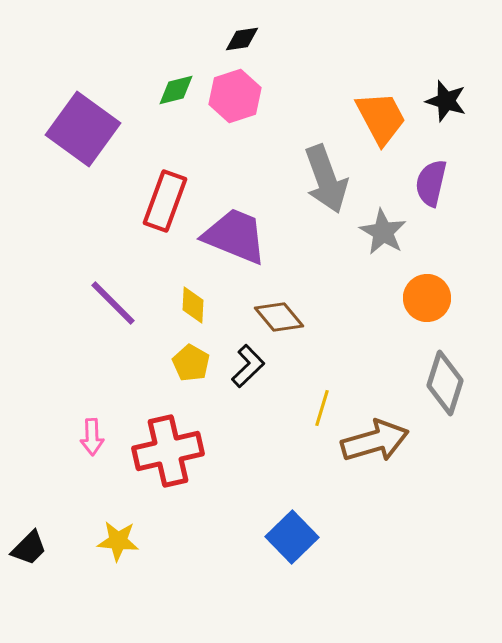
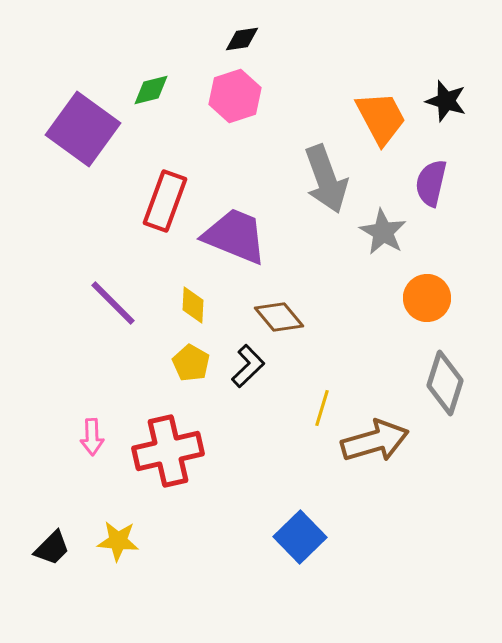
green diamond: moved 25 px left
blue square: moved 8 px right
black trapezoid: moved 23 px right
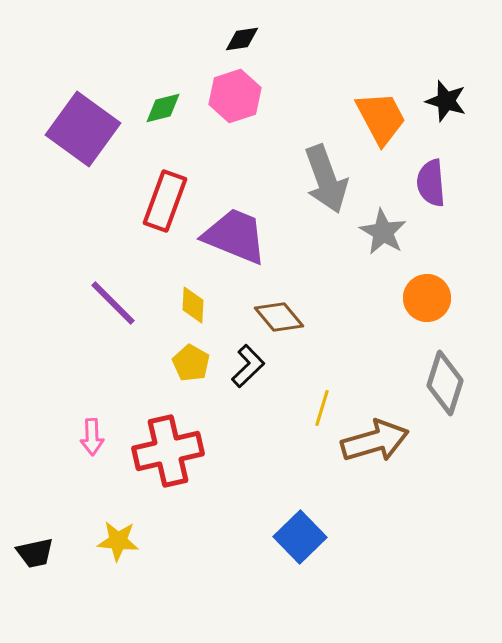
green diamond: moved 12 px right, 18 px down
purple semicircle: rotated 18 degrees counterclockwise
black trapezoid: moved 17 px left, 5 px down; rotated 33 degrees clockwise
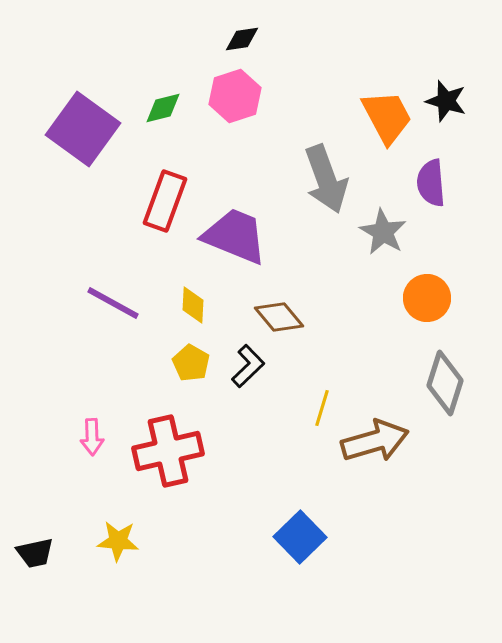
orange trapezoid: moved 6 px right, 1 px up
purple line: rotated 16 degrees counterclockwise
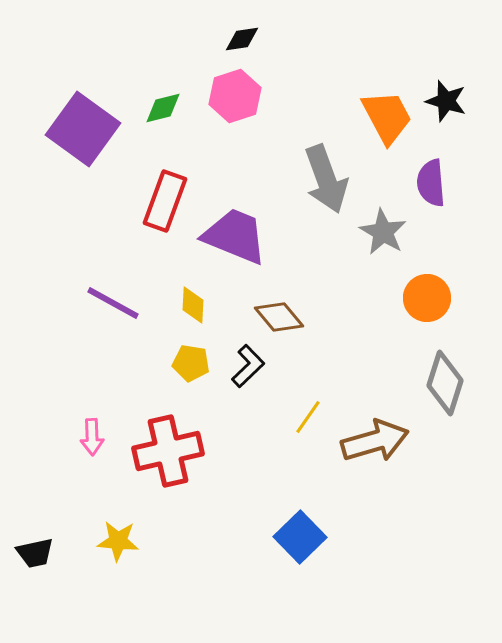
yellow pentagon: rotated 21 degrees counterclockwise
yellow line: moved 14 px left, 9 px down; rotated 18 degrees clockwise
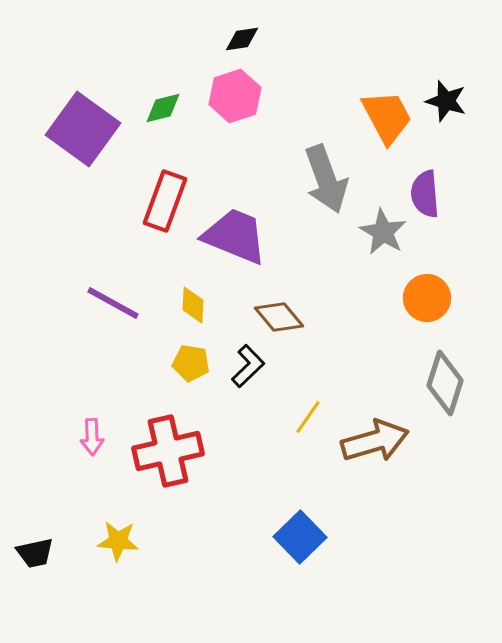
purple semicircle: moved 6 px left, 11 px down
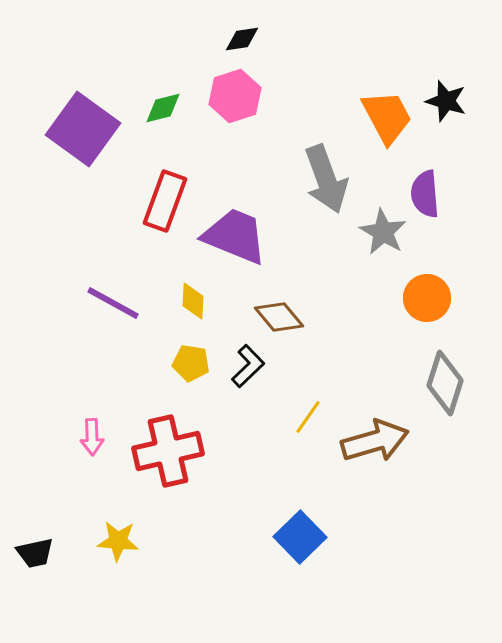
yellow diamond: moved 4 px up
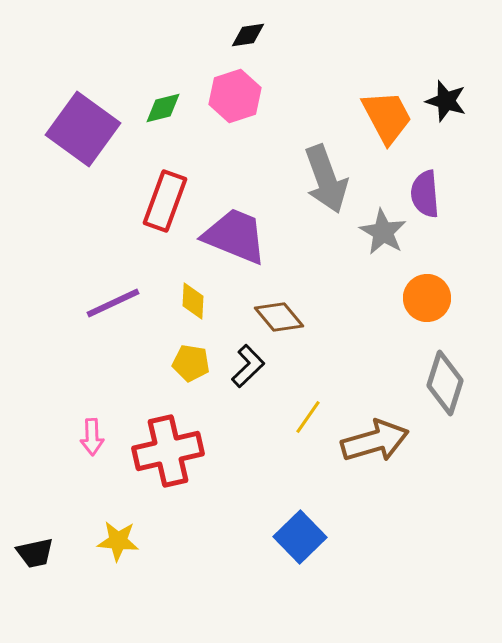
black diamond: moved 6 px right, 4 px up
purple line: rotated 54 degrees counterclockwise
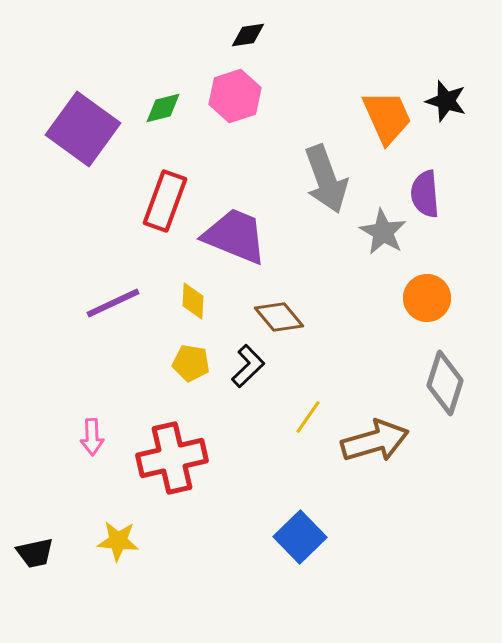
orange trapezoid: rotated 4 degrees clockwise
red cross: moved 4 px right, 7 px down
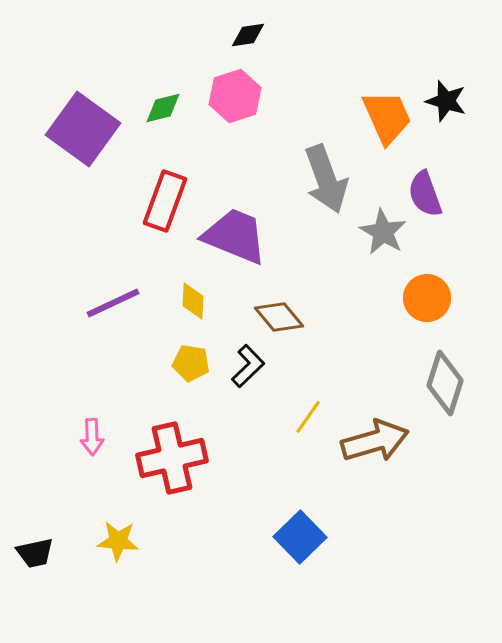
purple semicircle: rotated 15 degrees counterclockwise
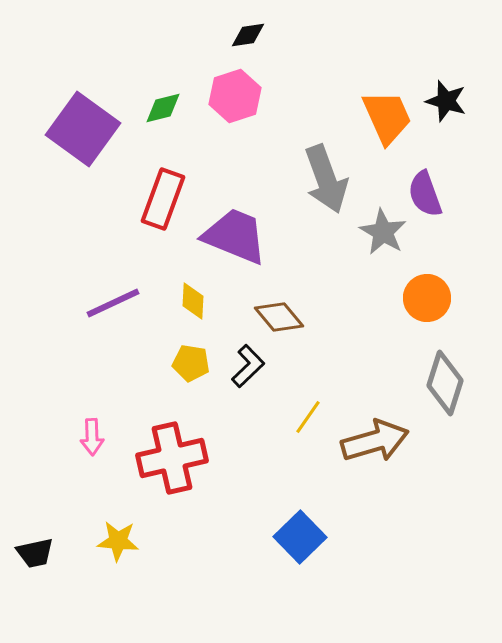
red rectangle: moved 2 px left, 2 px up
